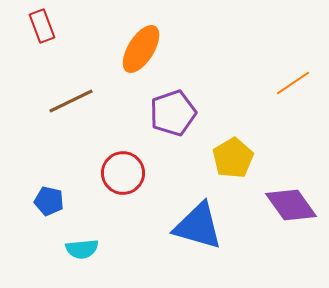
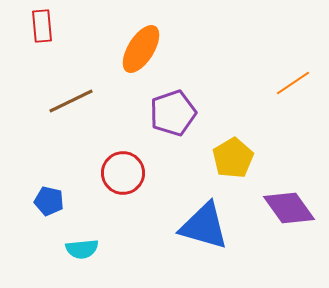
red rectangle: rotated 16 degrees clockwise
purple diamond: moved 2 px left, 3 px down
blue triangle: moved 6 px right
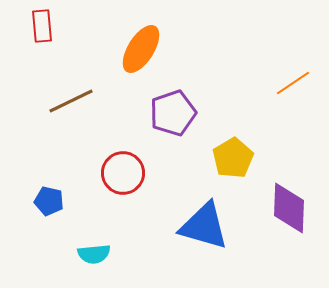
purple diamond: rotated 38 degrees clockwise
cyan semicircle: moved 12 px right, 5 px down
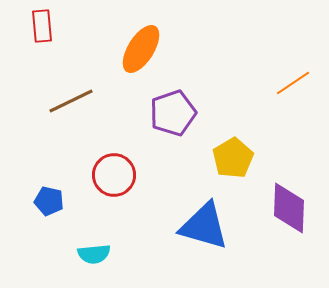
red circle: moved 9 px left, 2 px down
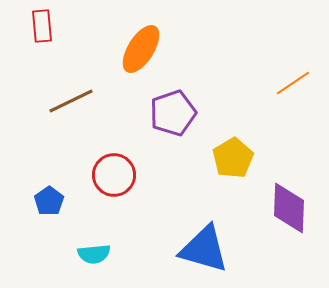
blue pentagon: rotated 24 degrees clockwise
blue triangle: moved 23 px down
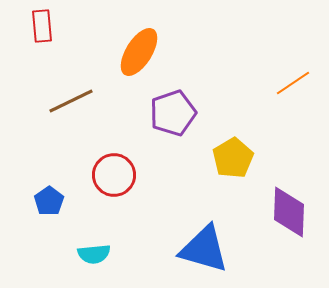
orange ellipse: moved 2 px left, 3 px down
purple diamond: moved 4 px down
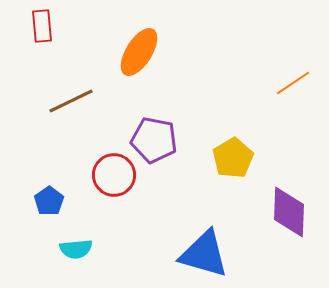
purple pentagon: moved 19 px left, 27 px down; rotated 30 degrees clockwise
blue triangle: moved 5 px down
cyan semicircle: moved 18 px left, 5 px up
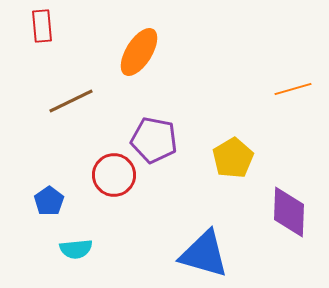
orange line: moved 6 px down; rotated 18 degrees clockwise
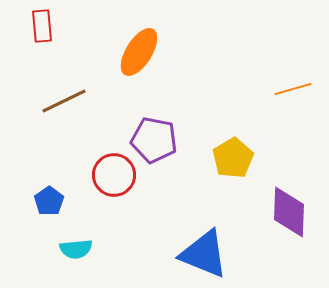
brown line: moved 7 px left
blue triangle: rotated 6 degrees clockwise
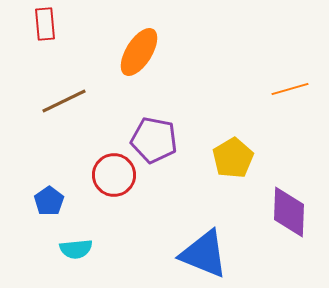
red rectangle: moved 3 px right, 2 px up
orange line: moved 3 px left
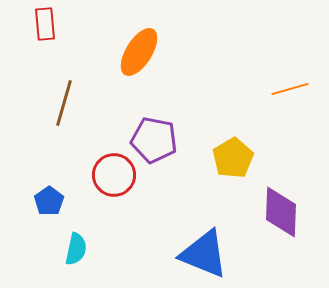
brown line: moved 2 px down; rotated 48 degrees counterclockwise
purple diamond: moved 8 px left
cyan semicircle: rotated 72 degrees counterclockwise
